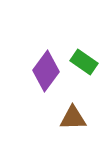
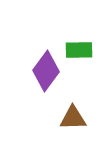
green rectangle: moved 5 px left, 12 px up; rotated 36 degrees counterclockwise
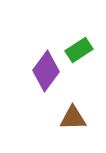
green rectangle: rotated 32 degrees counterclockwise
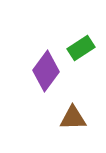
green rectangle: moved 2 px right, 2 px up
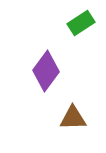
green rectangle: moved 25 px up
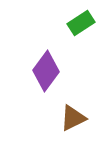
brown triangle: rotated 24 degrees counterclockwise
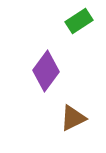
green rectangle: moved 2 px left, 2 px up
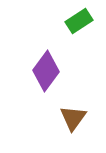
brown triangle: rotated 28 degrees counterclockwise
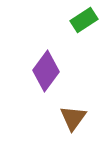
green rectangle: moved 5 px right, 1 px up
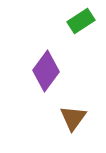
green rectangle: moved 3 px left, 1 px down
